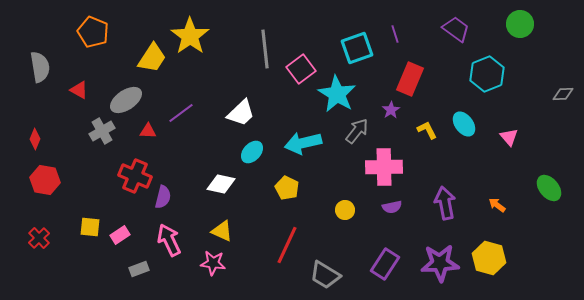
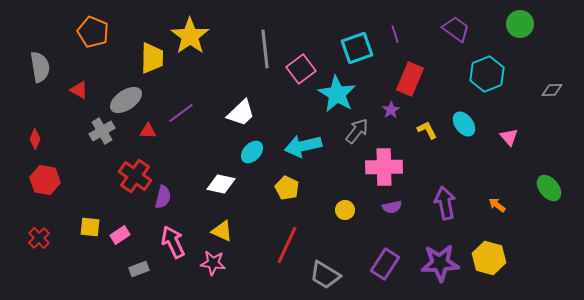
yellow trapezoid at (152, 58): rotated 32 degrees counterclockwise
gray diamond at (563, 94): moved 11 px left, 4 px up
cyan arrow at (303, 143): moved 3 px down
red cross at (135, 176): rotated 12 degrees clockwise
pink arrow at (169, 240): moved 4 px right, 2 px down
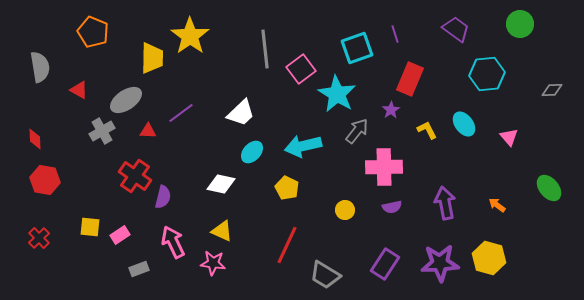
cyan hexagon at (487, 74): rotated 16 degrees clockwise
red diamond at (35, 139): rotated 25 degrees counterclockwise
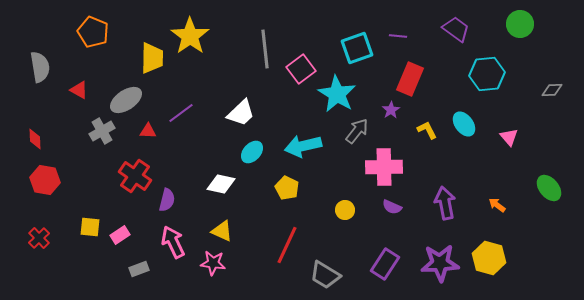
purple line at (395, 34): moved 3 px right, 2 px down; rotated 66 degrees counterclockwise
purple semicircle at (163, 197): moved 4 px right, 3 px down
purple semicircle at (392, 207): rotated 36 degrees clockwise
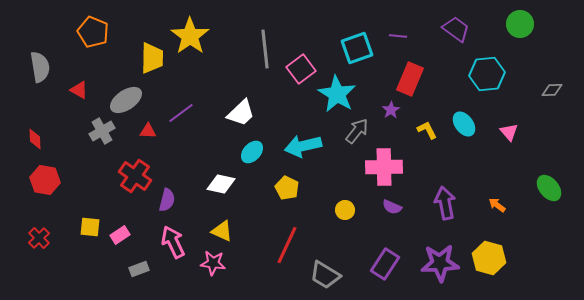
pink triangle at (509, 137): moved 5 px up
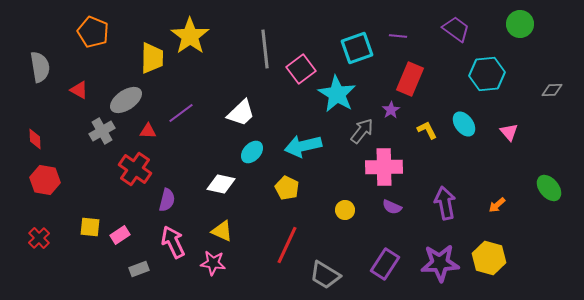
gray arrow at (357, 131): moved 5 px right
red cross at (135, 176): moved 7 px up
orange arrow at (497, 205): rotated 78 degrees counterclockwise
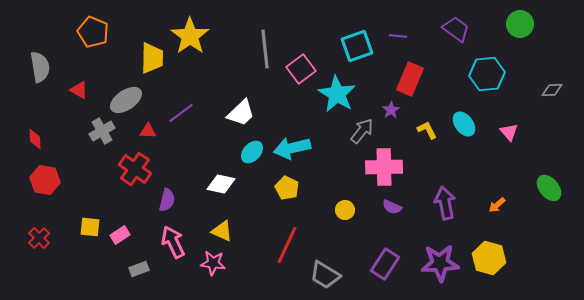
cyan square at (357, 48): moved 2 px up
cyan arrow at (303, 146): moved 11 px left, 2 px down
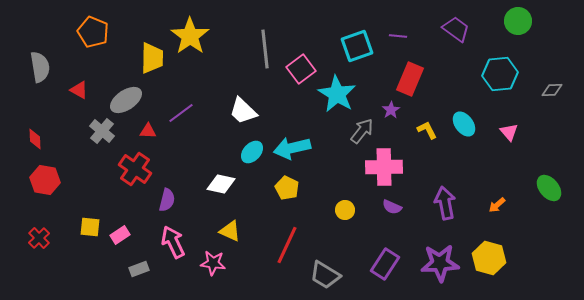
green circle at (520, 24): moved 2 px left, 3 px up
cyan hexagon at (487, 74): moved 13 px right
white trapezoid at (241, 113): moved 2 px right, 2 px up; rotated 88 degrees clockwise
gray cross at (102, 131): rotated 20 degrees counterclockwise
yellow triangle at (222, 231): moved 8 px right
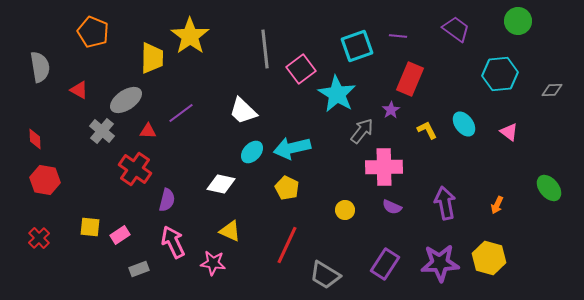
pink triangle at (509, 132): rotated 12 degrees counterclockwise
orange arrow at (497, 205): rotated 24 degrees counterclockwise
